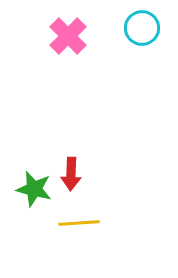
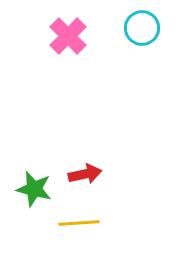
red arrow: moved 14 px right; rotated 104 degrees counterclockwise
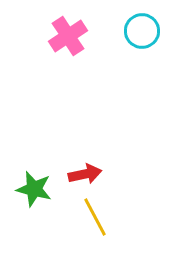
cyan circle: moved 3 px down
pink cross: rotated 12 degrees clockwise
yellow line: moved 16 px right, 6 px up; rotated 66 degrees clockwise
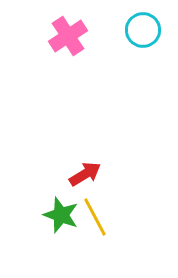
cyan circle: moved 1 px right, 1 px up
red arrow: rotated 20 degrees counterclockwise
green star: moved 27 px right, 26 px down; rotated 6 degrees clockwise
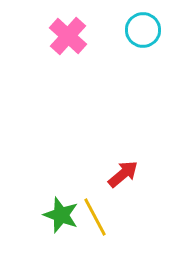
pink cross: rotated 15 degrees counterclockwise
red arrow: moved 38 px right; rotated 8 degrees counterclockwise
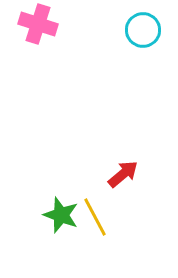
pink cross: moved 30 px left, 12 px up; rotated 24 degrees counterclockwise
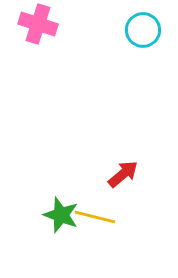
yellow line: rotated 48 degrees counterclockwise
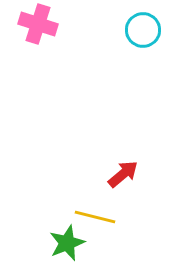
green star: moved 6 px right, 28 px down; rotated 30 degrees clockwise
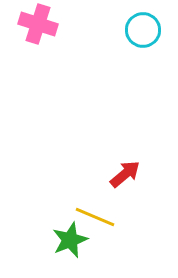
red arrow: moved 2 px right
yellow line: rotated 9 degrees clockwise
green star: moved 3 px right, 3 px up
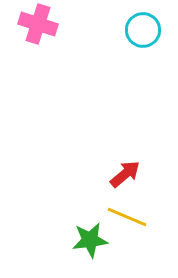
yellow line: moved 32 px right
green star: moved 20 px right; rotated 15 degrees clockwise
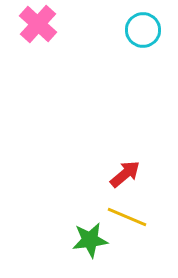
pink cross: rotated 24 degrees clockwise
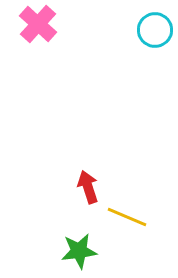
cyan circle: moved 12 px right
red arrow: moved 37 px left, 13 px down; rotated 68 degrees counterclockwise
green star: moved 11 px left, 11 px down
